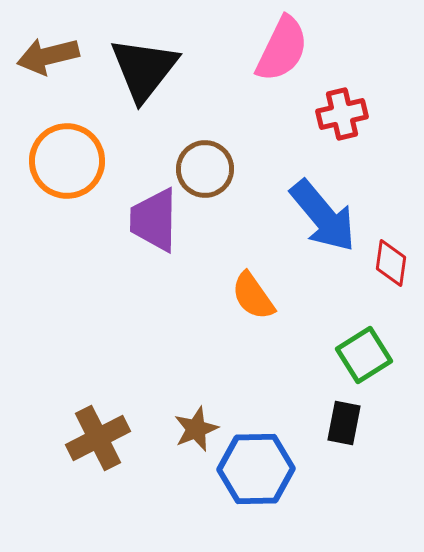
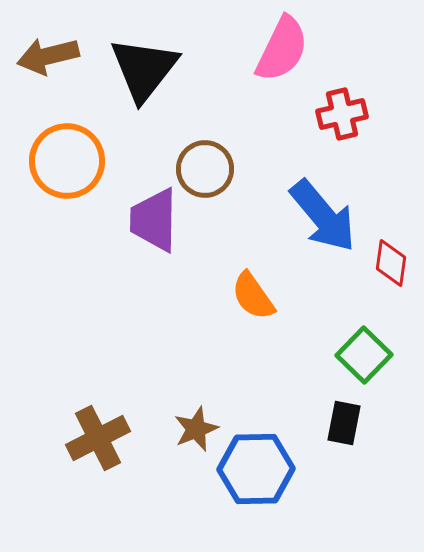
green square: rotated 14 degrees counterclockwise
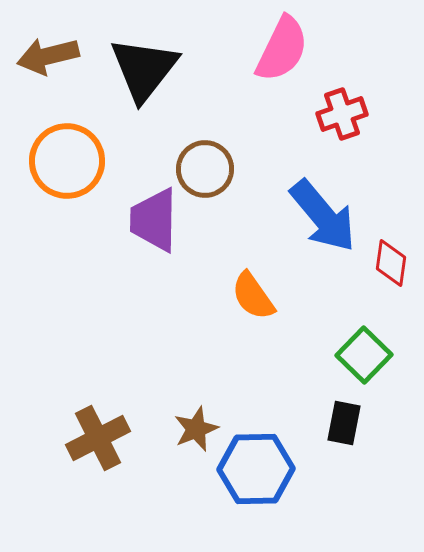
red cross: rotated 6 degrees counterclockwise
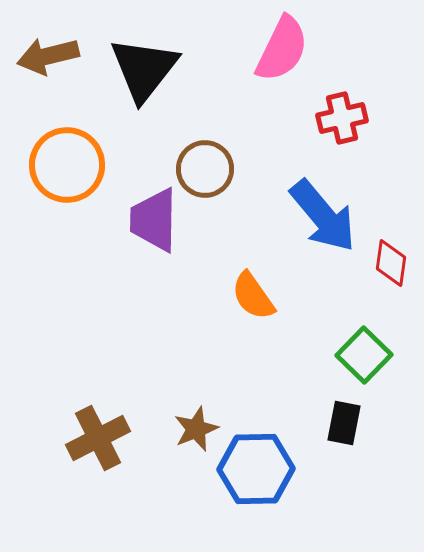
red cross: moved 4 px down; rotated 6 degrees clockwise
orange circle: moved 4 px down
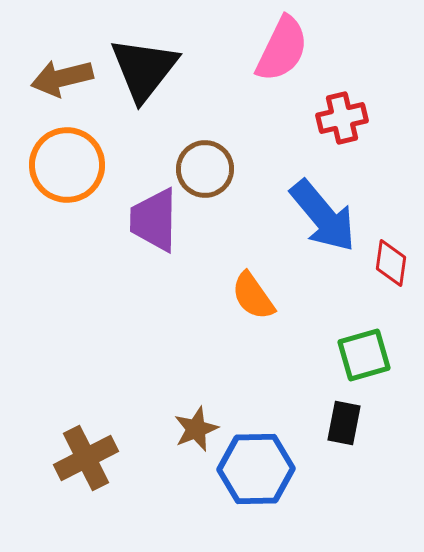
brown arrow: moved 14 px right, 22 px down
green square: rotated 30 degrees clockwise
brown cross: moved 12 px left, 20 px down
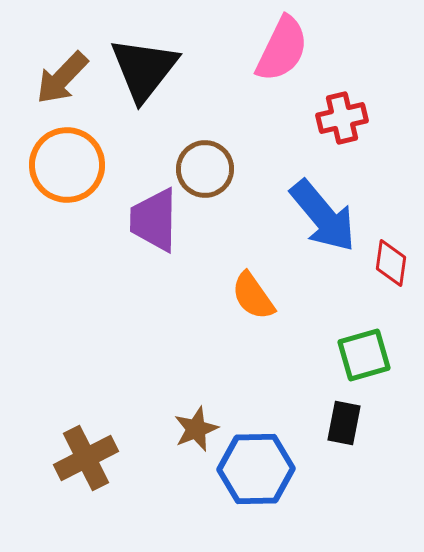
brown arrow: rotated 32 degrees counterclockwise
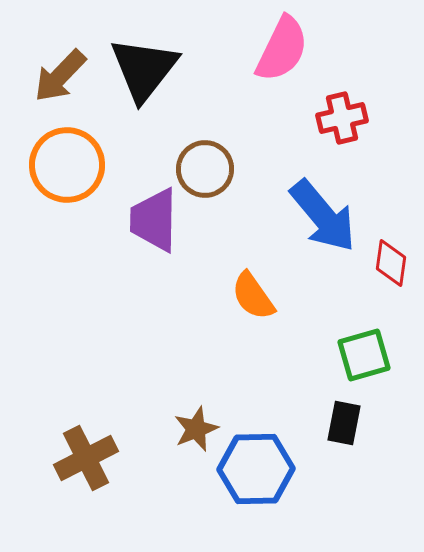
brown arrow: moved 2 px left, 2 px up
